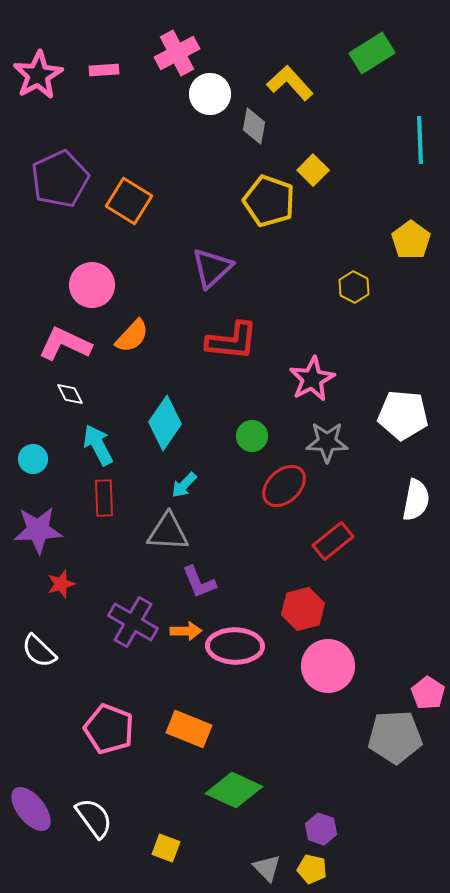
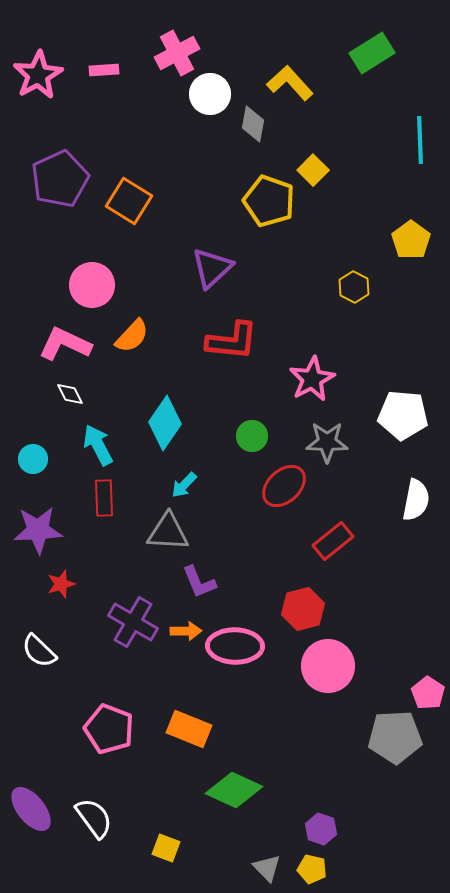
gray diamond at (254, 126): moved 1 px left, 2 px up
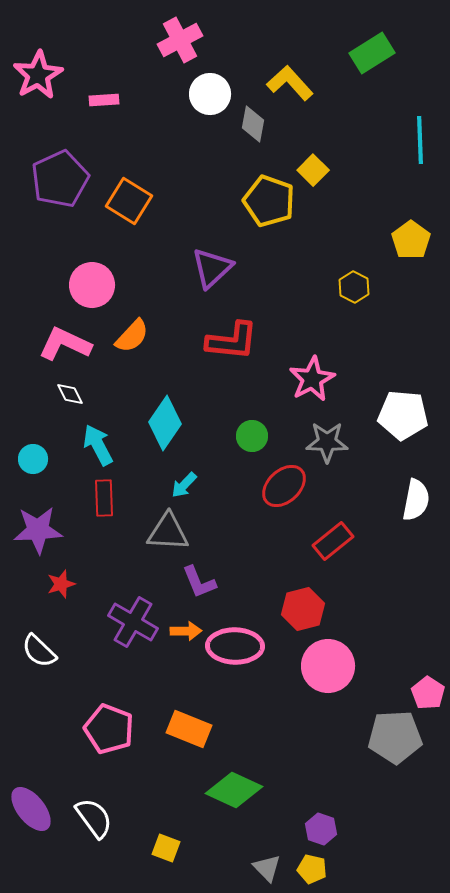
pink cross at (177, 53): moved 3 px right, 13 px up
pink rectangle at (104, 70): moved 30 px down
